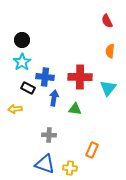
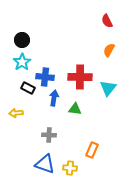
orange semicircle: moved 1 px left, 1 px up; rotated 24 degrees clockwise
yellow arrow: moved 1 px right, 4 px down
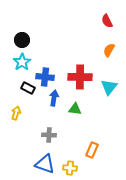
cyan triangle: moved 1 px right, 1 px up
yellow arrow: rotated 112 degrees clockwise
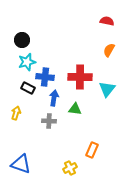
red semicircle: rotated 128 degrees clockwise
cyan star: moved 5 px right; rotated 18 degrees clockwise
cyan triangle: moved 2 px left, 2 px down
gray cross: moved 14 px up
blue triangle: moved 24 px left
yellow cross: rotated 32 degrees counterclockwise
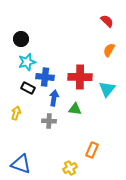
red semicircle: rotated 32 degrees clockwise
black circle: moved 1 px left, 1 px up
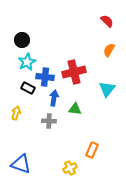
black circle: moved 1 px right, 1 px down
cyan star: rotated 12 degrees counterclockwise
red cross: moved 6 px left, 5 px up; rotated 15 degrees counterclockwise
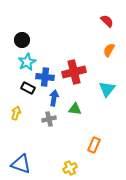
gray cross: moved 2 px up; rotated 16 degrees counterclockwise
orange rectangle: moved 2 px right, 5 px up
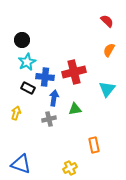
green triangle: rotated 16 degrees counterclockwise
orange rectangle: rotated 35 degrees counterclockwise
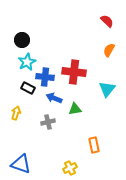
red cross: rotated 20 degrees clockwise
blue arrow: rotated 77 degrees counterclockwise
gray cross: moved 1 px left, 3 px down
